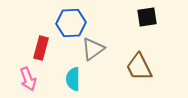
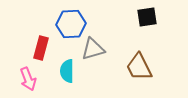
blue hexagon: moved 1 px down
gray triangle: rotated 20 degrees clockwise
cyan semicircle: moved 6 px left, 8 px up
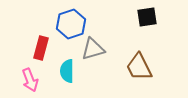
blue hexagon: rotated 16 degrees counterclockwise
pink arrow: moved 2 px right, 1 px down
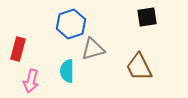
red rectangle: moved 23 px left, 1 px down
pink arrow: moved 1 px right, 1 px down; rotated 35 degrees clockwise
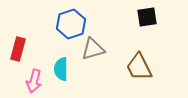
cyan semicircle: moved 6 px left, 2 px up
pink arrow: moved 3 px right
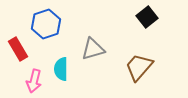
black square: rotated 30 degrees counterclockwise
blue hexagon: moved 25 px left
red rectangle: rotated 45 degrees counterclockwise
brown trapezoid: rotated 68 degrees clockwise
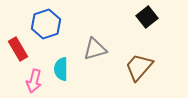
gray triangle: moved 2 px right
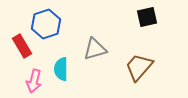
black square: rotated 25 degrees clockwise
red rectangle: moved 4 px right, 3 px up
